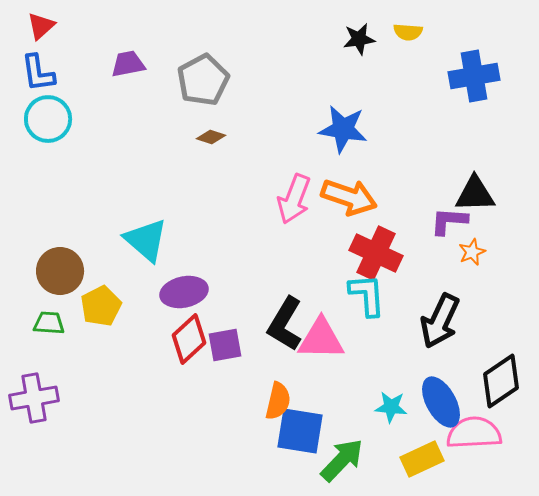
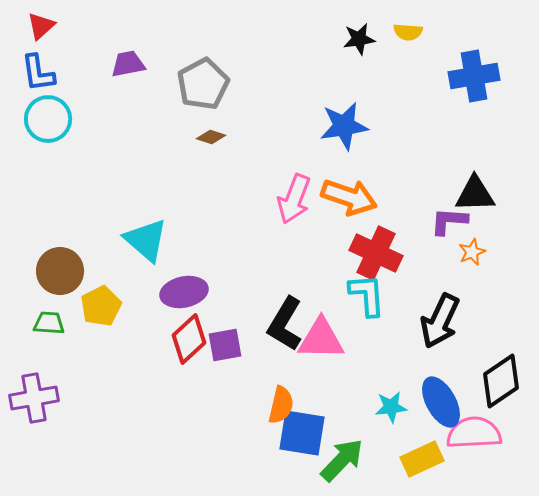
gray pentagon: moved 4 px down
blue star: moved 1 px right, 3 px up; rotated 18 degrees counterclockwise
orange semicircle: moved 3 px right, 4 px down
cyan star: rotated 12 degrees counterclockwise
blue square: moved 2 px right, 2 px down
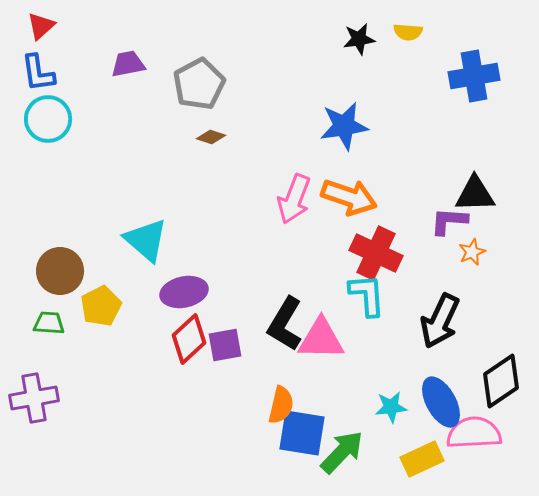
gray pentagon: moved 4 px left
green arrow: moved 8 px up
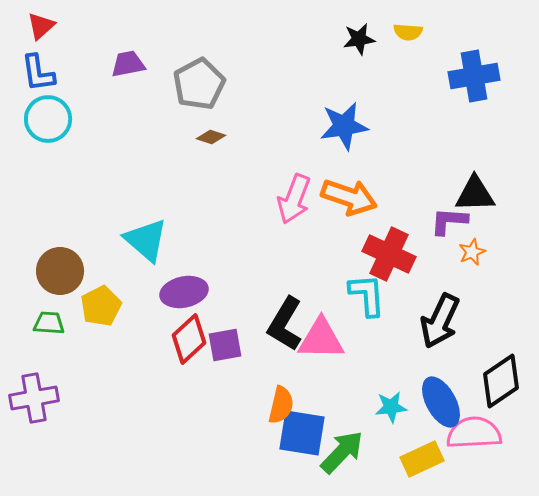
red cross: moved 13 px right, 1 px down
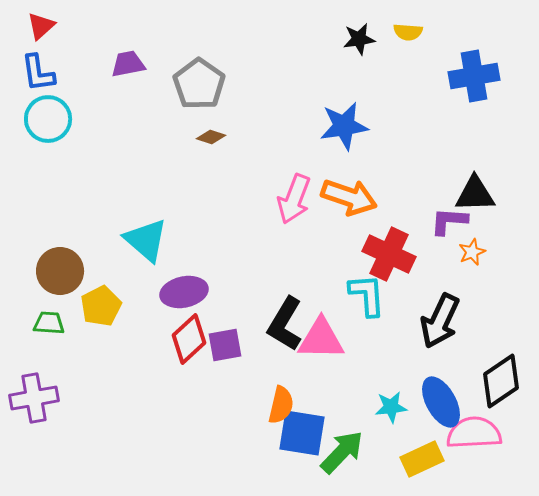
gray pentagon: rotated 9 degrees counterclockwise
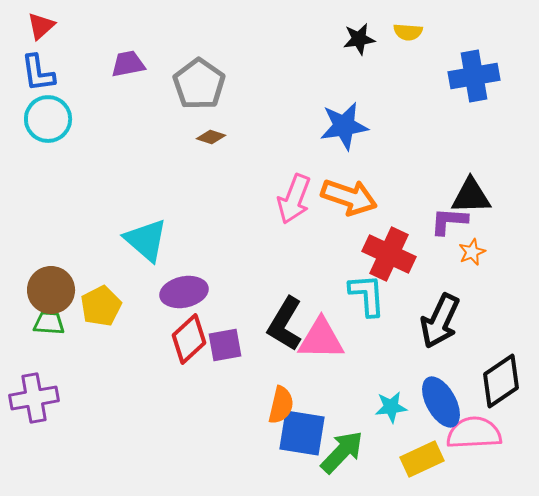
black triangle: moved 4 px left, 2 px down
brown circle: moved 9 px left, 19 px down
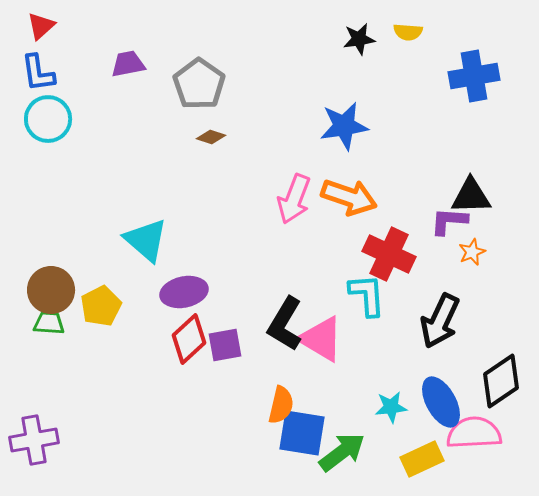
pink triangle: rotated 30 degrees clockwise
purple cross: moved 42 px down
green arrow: rotated 9 degrees clockwise
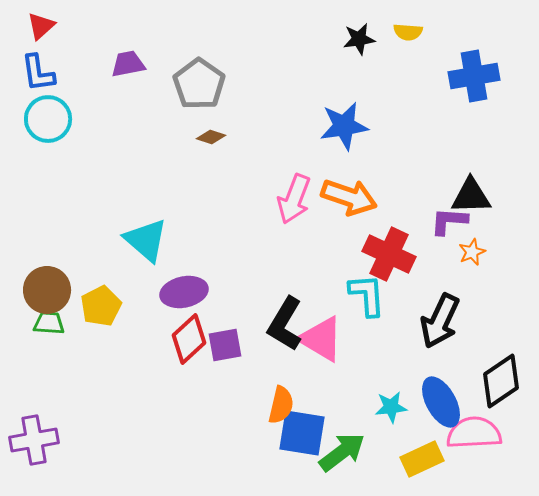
brown circle: moved 4 px left
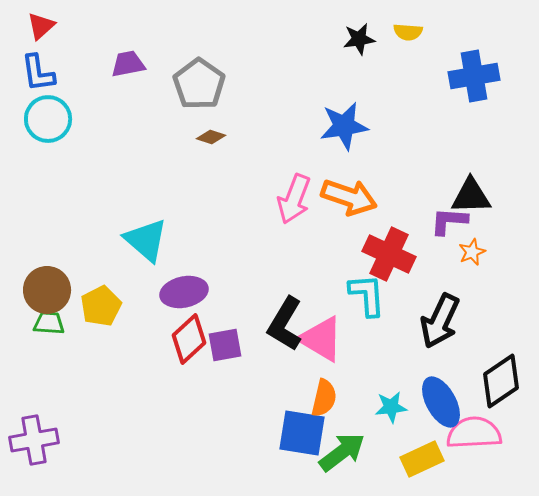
orange semicircle: moved 43 px right, 7 px up
